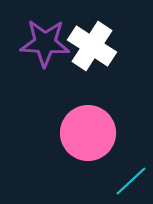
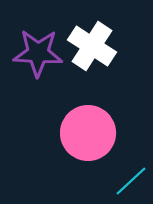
purple star: moved 7 px left, 10 px down
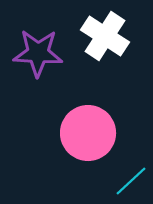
white cross: moved 13 px right, 10 px up
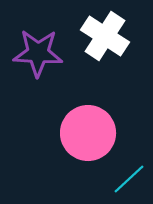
cyan line: moved 2 px left, 2 px up
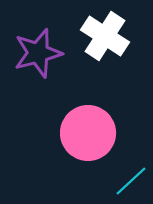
purple star: rotated 18 degrees counterclockwise
cyan line: moved 2 px right, 2 px down
